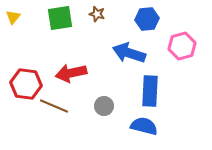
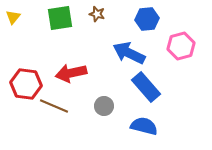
pink hexagon: moved 1 px left
blue arrow: rotated 8 degrees clockwise
blue rectangle: moved 4 px left, 4 px up; rotated 44 degrees counterclockwise
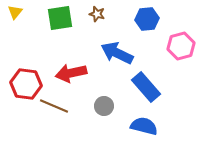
yellow triangle: moved 2 px right, 5 px up
blue arrow: moved 12 px left
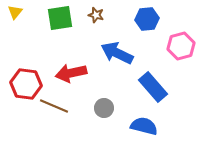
brown star: moved 1 px left, 1 px down
blue rectangle: moved 7 px right
gray circle: moved 2 px down
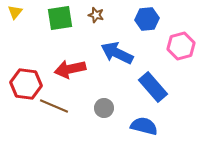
red arrow: moved 1 px left, 4 px up
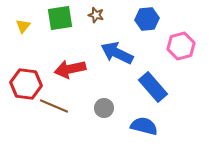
yellow triangle: moved 8 px right, 14 px down
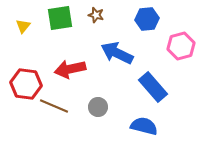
gray circle: moved 6 px left, 1 px up
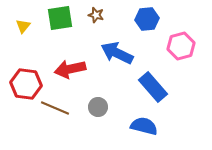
brown line: moved 1 px right, 2 px down
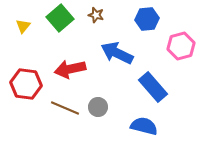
green square: rotated 32 degrees counterclockwise
brown line: moved 10 px right
